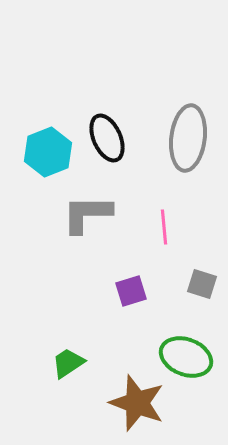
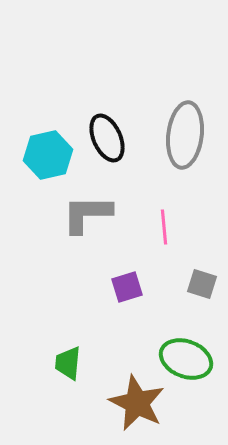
gray ellipse: moved 3 px left, 3 px up
cyan hexagon: moved 3 px down; rotated 9 degrees clockwise
purple square: moved 4 px left, 4 px up
green ellipse: moved 2 px down
green trapezoid: rotated 51 degrees counterclockwise
brown star: rotated 6 degrees clockwise
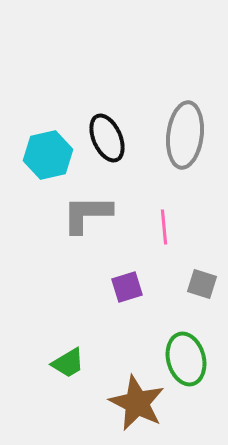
green ellipse: rotated 54 degrees clockwise
green trapezoid: rotated 126 degrees counterclockwise
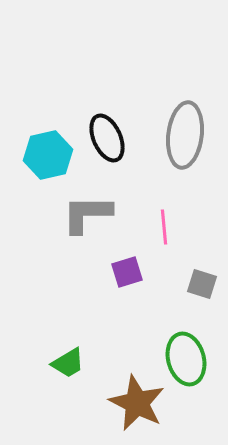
purple square: moved 15 px up
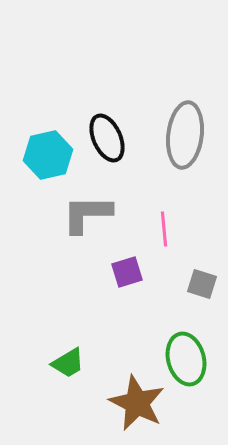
pink line: moved 2 px down
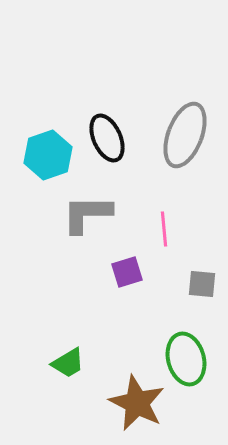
gray ellipse: rotated 14 degrees clockwise
cyan hexagon: rotated 6 degrees counterclockwise
gray square: rotated 12 degrees counterclockwise
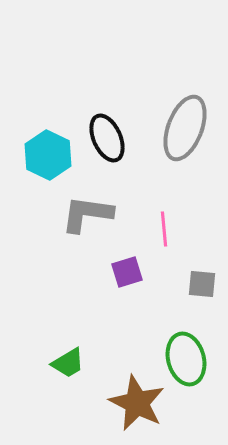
gray ellipse: moved 7 px up
cyan hexagon: rotated 15 degrees counterclockwise
gray L-shape: rotated 8 degrees clockwise
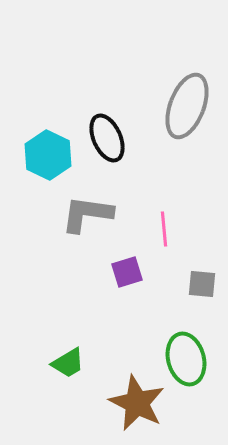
gray ellipse: moved 2 px right, 22 px up
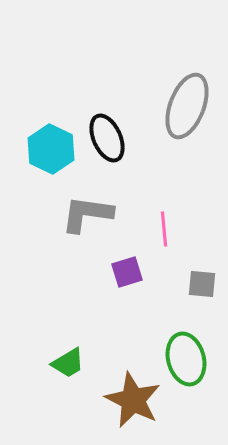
cyan hexagon: moved 3 px right, 6 px up
brown star: moved 4 px left, 3 px up
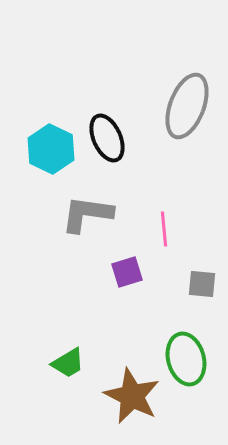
brown star: moved 1 px left, 4 px up
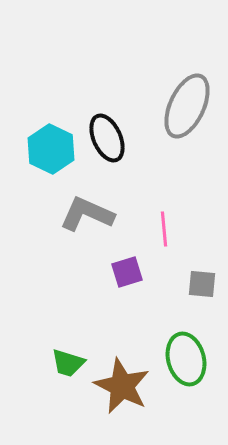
gray ellipse: rotated 4 degrees clockwise
gray L-shape: rotated 16 degrees clockwise
green trapezoid: rotated 48 degrees clockwise
brown star: moved 10 px left, 10 px up
